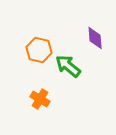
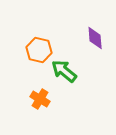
green arrow: moved 4 px left, 5 px down
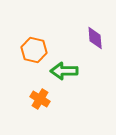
orange hexagon: moved 5 px left
green arrow: rotated 40 degrees counterclockwise
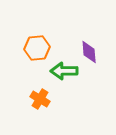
purple diamond: moved 6 px left, 14 px down
orange hexagon: moved 3 px right, 2 px up; rotated 20 degrees counterclockwise
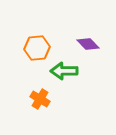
purple diamond: moved 1 px left, 8 px up; rotated 40 degrees counterclockwise
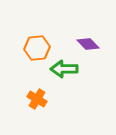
green arrow: moved 2 px up
orange cross: moved 3 px left
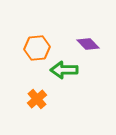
green arrow: moved 1 px down
orange cross: rotated 18 degrees clockwise
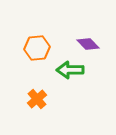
green arrow: moved 6 px right
